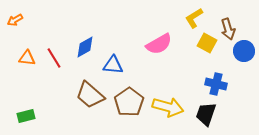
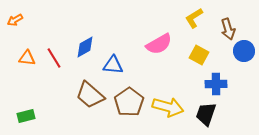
yellow square: moved 8 px left, 12 px down
blue cross: rotated 15 degrees counterclockwise
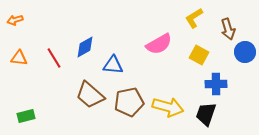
orange arrow: rotated 14 degrees clockwise
blue circle: moved 1 px right, 1 px down
orange triangle: moved 8 px left
brown pentagon: rotated 24 degrees clockwise
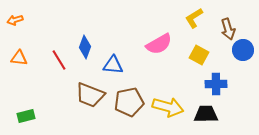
blue diamond: rotated 40 degrees counterclockwise
blue circle: moved 2 px left, 2 px up
red line: moved 5 px right, 2 px down
brown trapezoid: rotated 20 degrees counterclockwise
black trapezoid: rotated 70 degrees clockwise
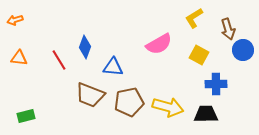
blue triangle: moved 2 px down
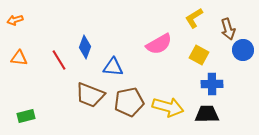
blue cross: moved 4 px left
black trapezoid: moved 1 px right
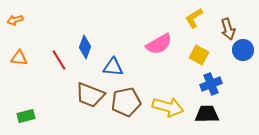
blue cross: moved 1 px left; rotated 20 degrees counterclockwise
brown pentagon: moved 3 px left
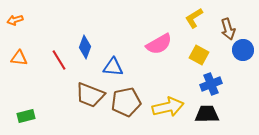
yellow arrow: rotated 28 degrees counterclockwise
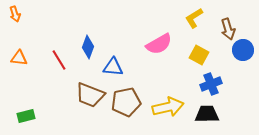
orange arrow: moved 6 px up; rotated 91 degrees counterclockwise
blue diamond: moved 3 px right
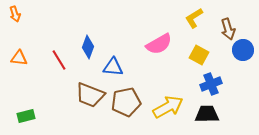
yellow arrow: rotated 16 degrees counterclockwise
